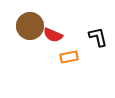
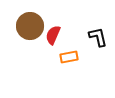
red semicircle: rotated 90 degrees clockwise
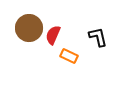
brown circle: moved 1 px left, 2 px down
orange rectangle: moved 1 px up; rotated 36 degrees clockwise
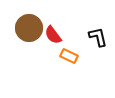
red semicircle: rotated 60 degrees counterclockwise
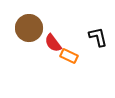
red semicircle: moved 8 px down
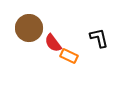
black L-shape: moved 1 px right, 1 px down
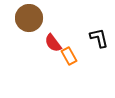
brown circle: moved 10 px up
orange rectangle: rotated 36 degrees clockwise
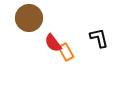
orange rectangle: moved 3 px left, 4 px up
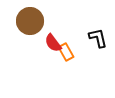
brown circle: moved 1 px right, 3 px down
black L-shape: moved 1 px left
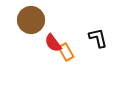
brown circle: moved 1 px right, 1 px up
